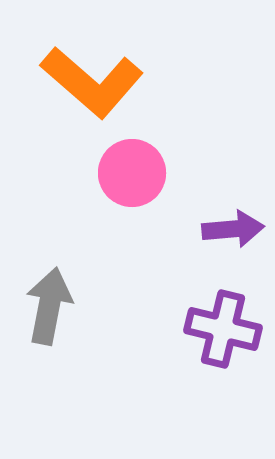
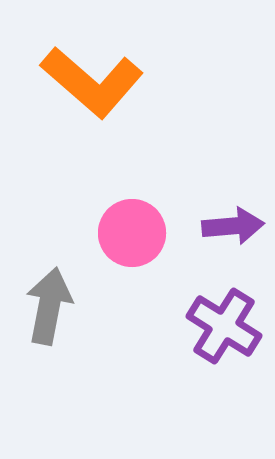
pink circle: moved 60 px down
purple arrow: moved 3 px up
purple cross: moved 1 px right, 3 px up; rotated 18 degrees clockwise
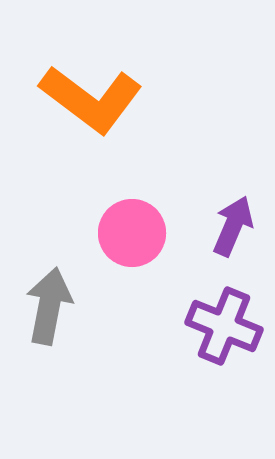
orange L-shape: moved 1 px left, 17 px down; rotated 4 degrees counterclockwise
purple arrow: rotated 62 degrees counterclockwise
purple cross: rotated 10 degrees counterclockwise
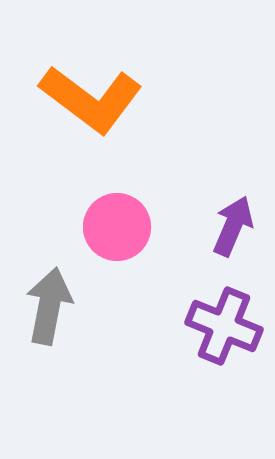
pink circle: moved 15 px left, 6 px up
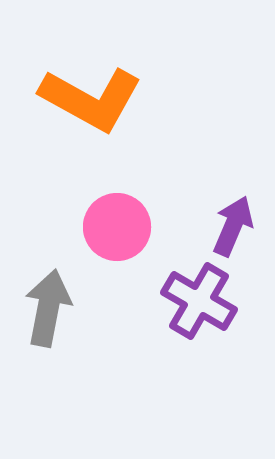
orange L-shape: rotated 8 degrees counterclockwise
gray arrow: moved 1 px left, 2 px down
purple cross: moved 25 px left, 25 px up; rotated 8 degrees clockwise
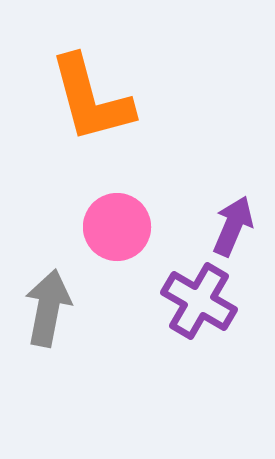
orange L-shape: rotated 46 degrees clockwise
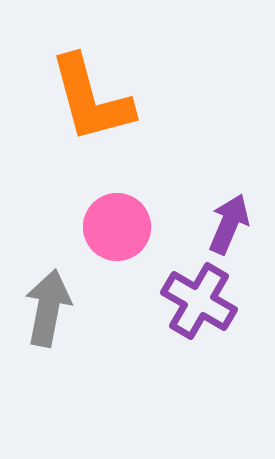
purple arrow: moved 4 px left, 2 px up
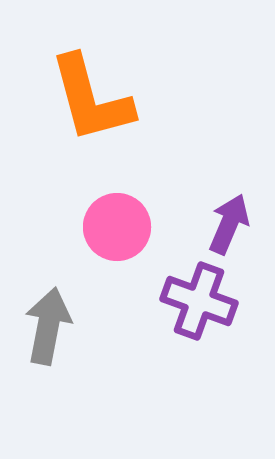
purple cross: rotated 10 degrees counterclockwise
gray arrow: moved 18 px down
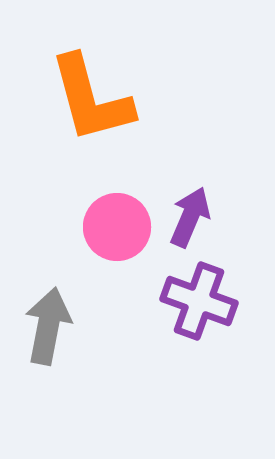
purple arrow: moved 39 px left, 7 px up
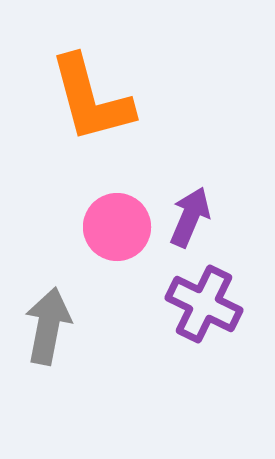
purple cross: moved 5 px right, 3 px down; rotated 6 degrees clockwise
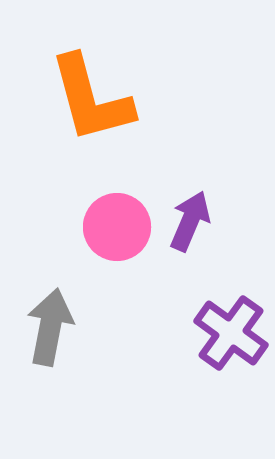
purple arrow: moved 4 px down
purple cross: moved 27 px right, 29 px down; rotated 10 degrees clockwise
gray arrow: moved 2 px right, 1 px down
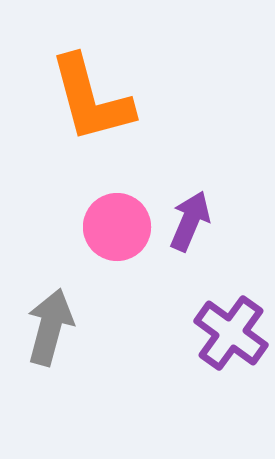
gray arrow: rotated 4 degrees clockwise
